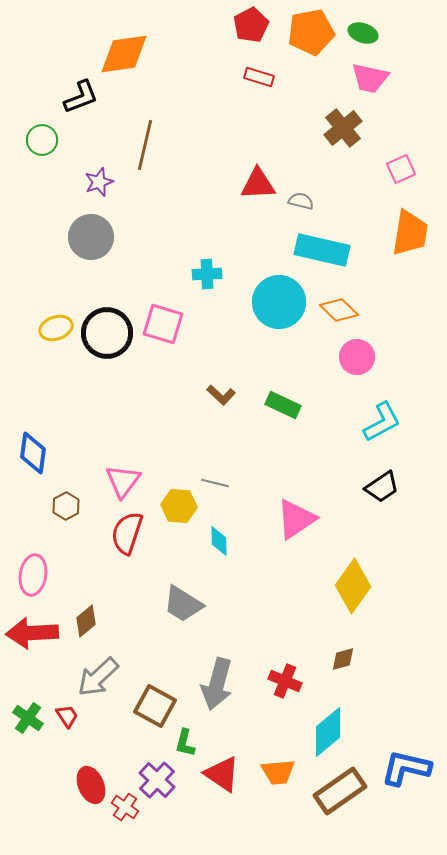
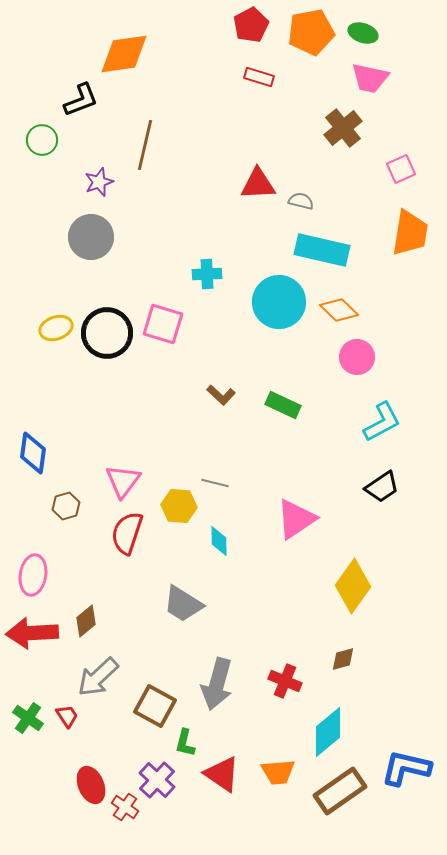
black L-shape at (81, 97): moved 3 px down
brown hexagon at (66, 506): rotated 12 degrees clockwise
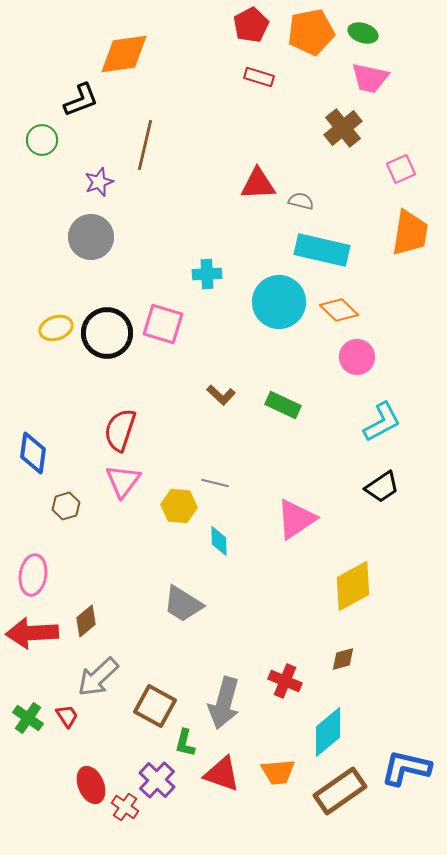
red semicircle at (127, 533): moved 7 px left, 103 px up
yellow diamond at (353, 586): rotated 26 degrees clockwise
gray arrow at (217, 684): moved 7 px right, 19 px down
red triangle at (222, 774): rotated 15 degrees counterclockwise
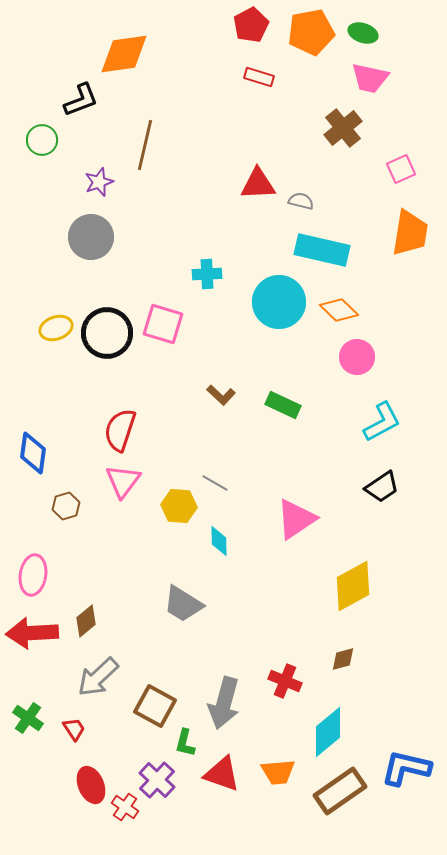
gray line at (215, 483): rotated 16 degrees clockwise
red trapezoid at (67, 716): moved 7 px right, 13 px down
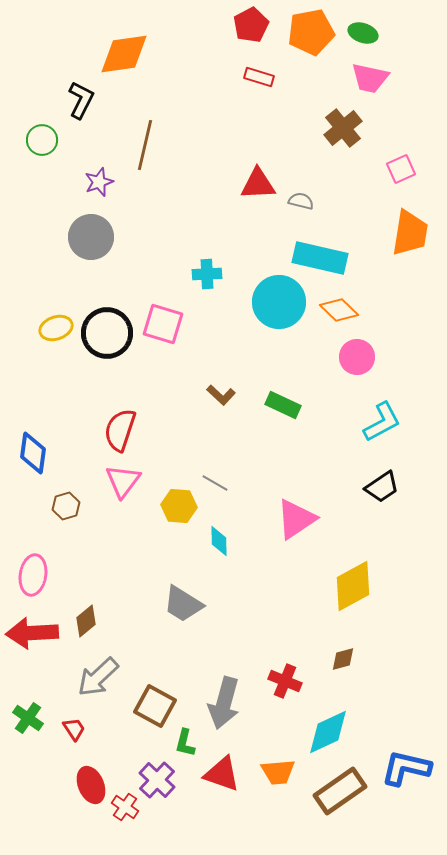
black L-shape at (81, 100): rotated 42 degrees counterclockwise
cyan rectangle at (322, 250): moved 2 px left, 8 px down
cyan diamond at (328, 732): rotated 15 degrees clockwise
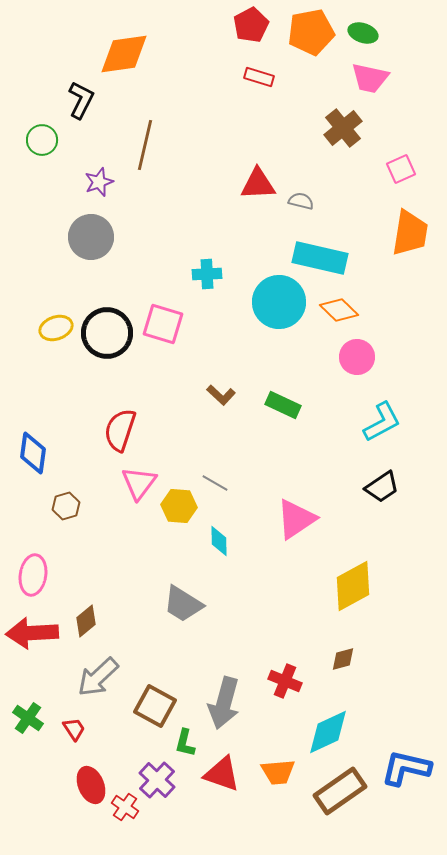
pink triangle at (123, 481): moved 16 px right, 2 px down
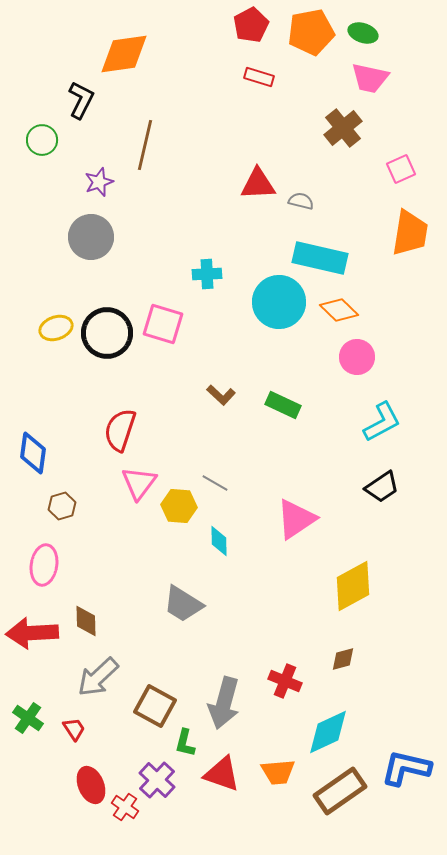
brown hexagon at (66, 506): moved 4 px left
pink ellipse at (33, 575): moved 11 px right, 10 px up
brown diamond at (86, 621): rotated 52 degrees counterclockwise
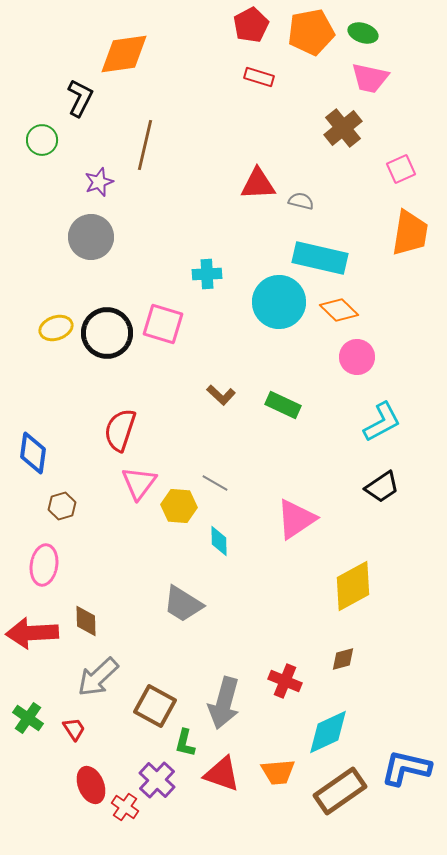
black L-shape at (81, 100): moved 1 px left, 2 px up
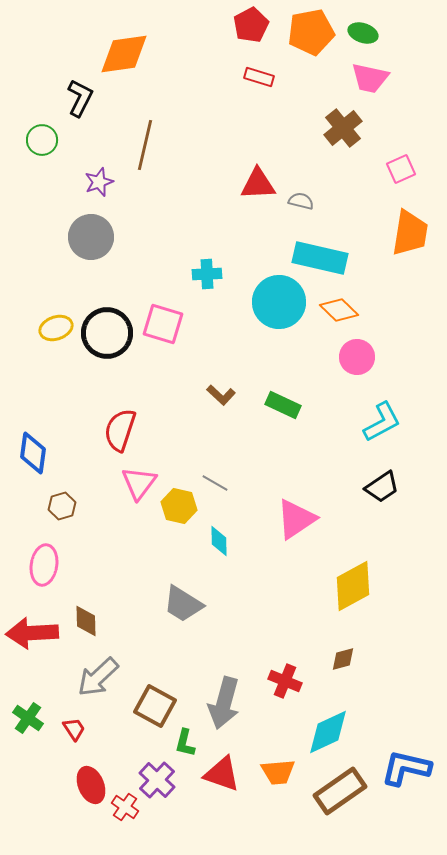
yellow hexagon at (179, 506): rotated 8 degrees clockwise
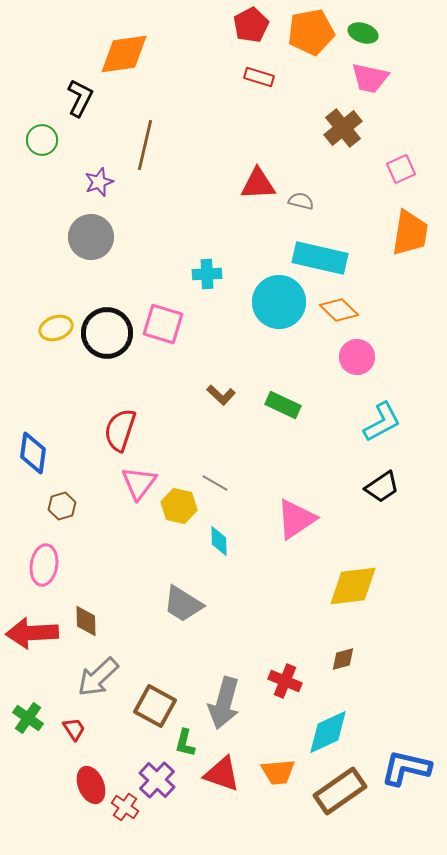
yellow diamond at (353, 586): rotated 22 degrees clockwise
